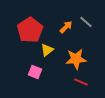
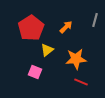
gray line: moved 9 px right, 2 px up; rotated 64 degrees clockwise
red pentagon: moved 1 px right, 2 px up
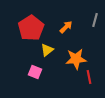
red line: moved 8 px right, 5 px up; rotated 56 degrees clockwise
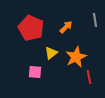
gray line: rotated 24 degrees counterclockwise
red pentagon: rotated 15 degrees counterclockwise
yellow triangle: moved 4 px right, 3 px down
orange star: moved 2 px up; rotated 20 degrees counterclockwise
pink square: rotated 16 degrees counterclockwise
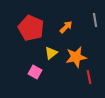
orange star: rotated 15 degrees clockwise
pink square: rotated 24 degrees clockwise
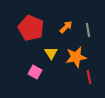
gray line: moved 7 px left, 10 px down
yellow triangle: rotated 24 degrees counterclockwise
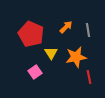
red pentagon: moved 6 px down
pink square: rotated 24 degrees clockwise
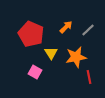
gray line: rotated 56 degrees clockwise
pink square: rotated 24 degrees counterclockwise
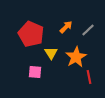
orange star: rotated 20 degrees counterclockwise
pink square: rotated 24 degrees counterclockwise
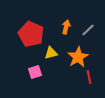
orange arrow: rotated 32 degrees counterclockwise
yellow triangle: rotated 48 degrees clockwise
orange star: moved 2 px right
pink square: rotated 24 degrees counterclockwise
